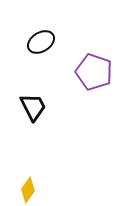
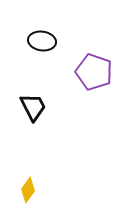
black ellipse: moved 1 px right, 1 px up; rotated 40 degrees clockwise
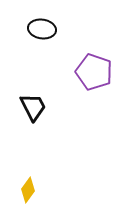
black ellipse: moved 12 px up
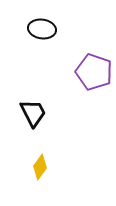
black trapezoid: moved 6 px down
yellow diamond: moved 12 px right, 23 px up
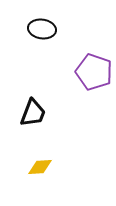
black trapezoid: rotated 48 degrees clockwise
yellow diamond: rotated 50 degrees clockwise
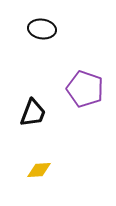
purple pentagon: moved 9 px left, 17 px down
yellow diamond: moved 1 px left, 3 px down
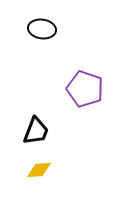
black trapezoid: moved 3 px right, 18 px down
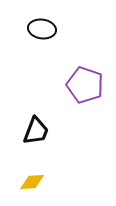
purple pentagon: moved 4 px up
yellow diamond: moved 7 px left, 12 px down
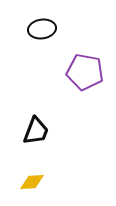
black ellipse: rotated 16 degrees counterclockwise
purple pentagon: moved 13 px up; rotated 9 degrees counterclockwise
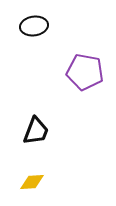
black ellipse: moved 8 px left, 3 px up
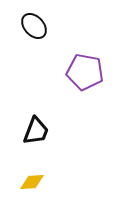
black ellipse: rotated 56 degrees clockwise
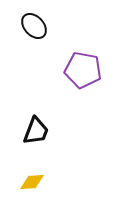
purple pentagon: moved 2 px left, 2 px up
